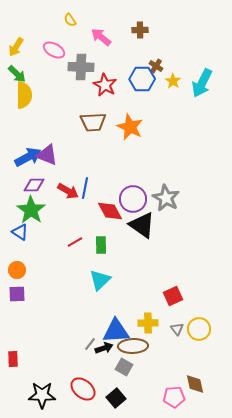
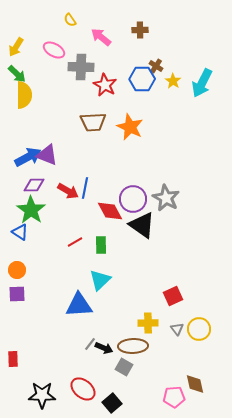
blue triangle at (116, 331): moved 37 px left, 26 px up
black arrow at (104, 348): rotated 42 degrees clockwise
black square at (116, 398): moved 4 px left, 5 px down
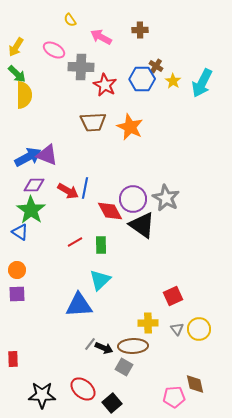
pink arrow at (101, 37): rotated 10 degrees counterclockwise
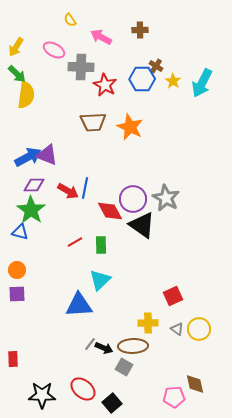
yellow semicircle at (24, 95): moved 2 px right; rotated 8 degrees clockwise
blue triangle at (20, 232): rotated 18 degrees counterclockwise
gray triangle at (177, 329): rotated 16 degrees counterclockwise
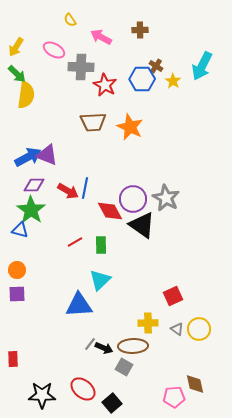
cyan arrow at (202, 83): moved 17 px up
blue triangle at (20, 232): moved 2 px up
